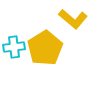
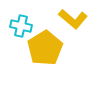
cyan cross: moved 7 px right, 21 px up; rotated 20 degrees clockwise
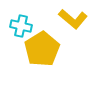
yellow pentagon: moved 3 px left, 1 px down
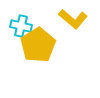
yellow pentagon: moved 4 px left, 4 px up
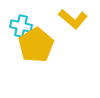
yellow pentagon: moved 2 px left
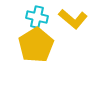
cyan cross: moved 16 px right, 9 px up
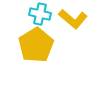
cyan cross: moved 3 px right, 3 px up
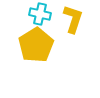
yellow L-shape: rotated 112 degrees counterclockwise
